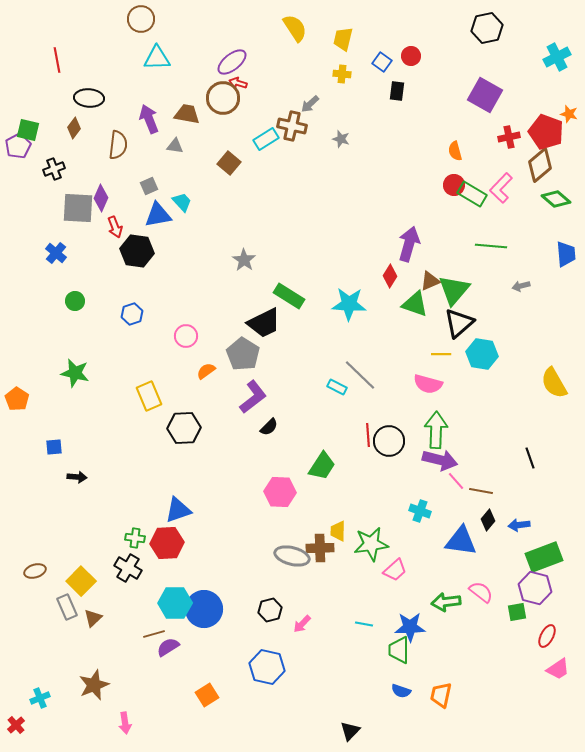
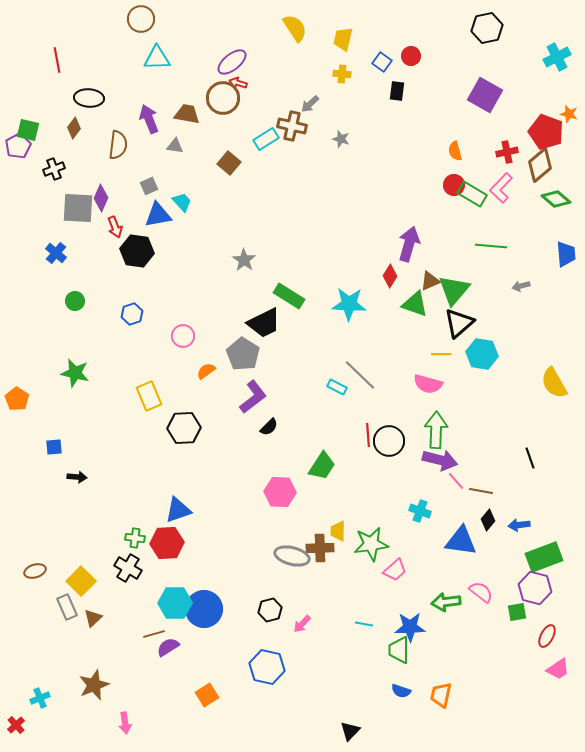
red cross at (509, 137): moved 2 px left, 15 px down
pink circle at (186, 336): moved 3 px left
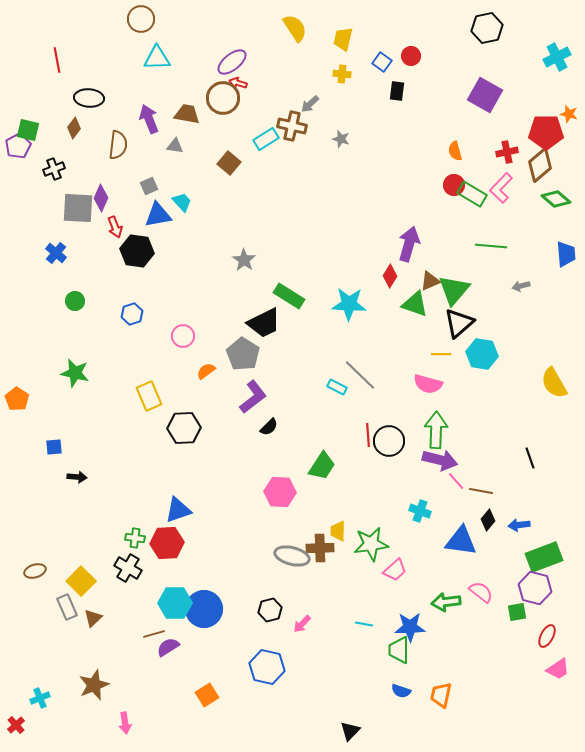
red pentagon at (546, 132): rotated 20 degrees counterclockwise
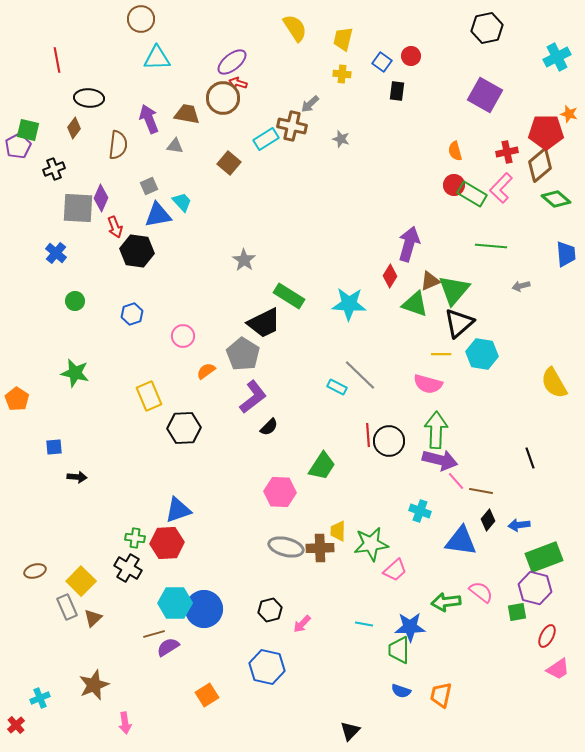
gray ellipse at (292, 556): moved 6 px left, 9 px up
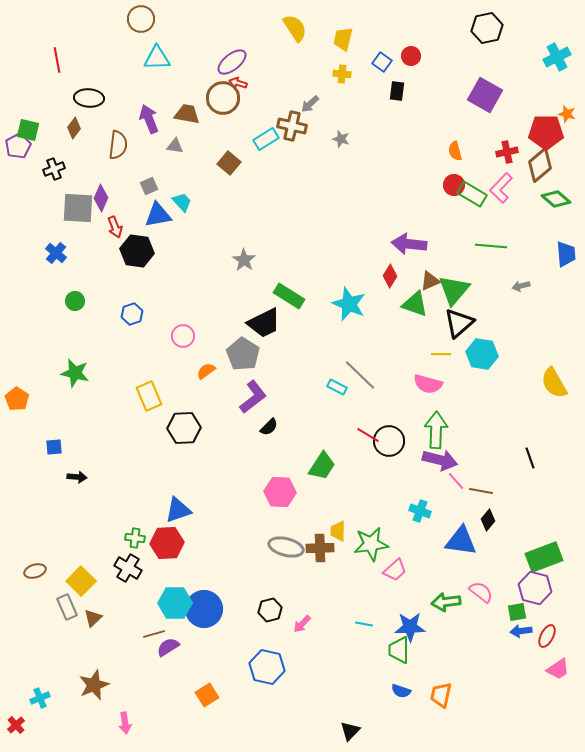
orange star at (569, 114): moved 2 px left
purple arrow at (409, 244): rotated 100 degrees counterclockwise
cyan star at (349, 304): rotated 20 degrees clockwise
red line at (368, 435): rotated 55 degrees counterclockwise
blue arrow at (519, 525): moved 2 px right, 106 px down
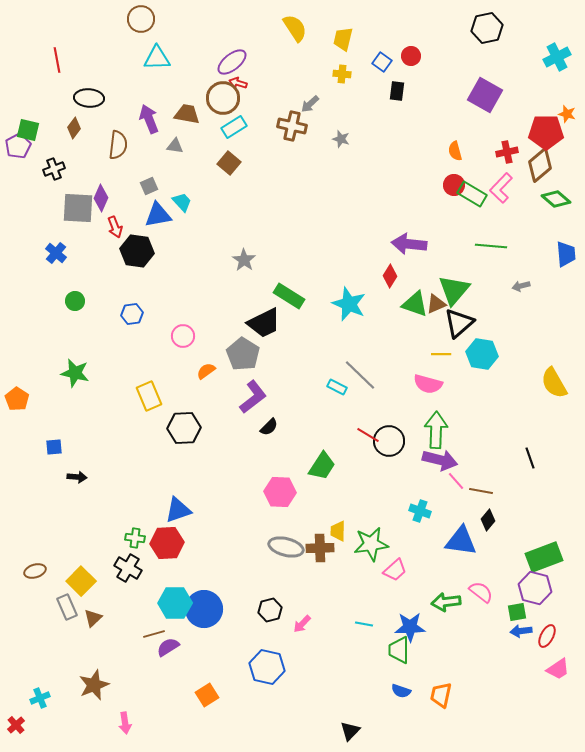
cyan rectangle at (266, 139): moved 32 px left, 12 px up
brown triangle at (430, 281): moved 6 px right, 23 px down
blue hexagon at (132, 314): rotated 10 degrees clockwise
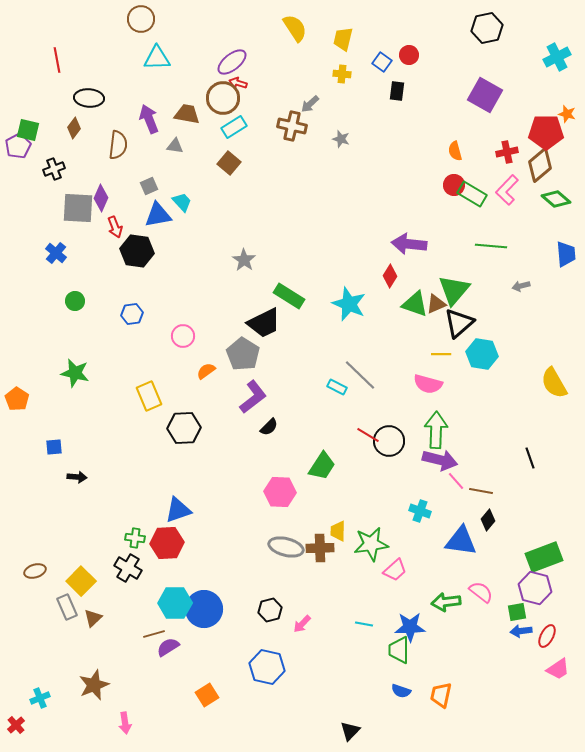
red circle at (411, 56): moved 2 px left, 1 px up
pink L-shape at (501, 188): moved 6 px right, 2 px down
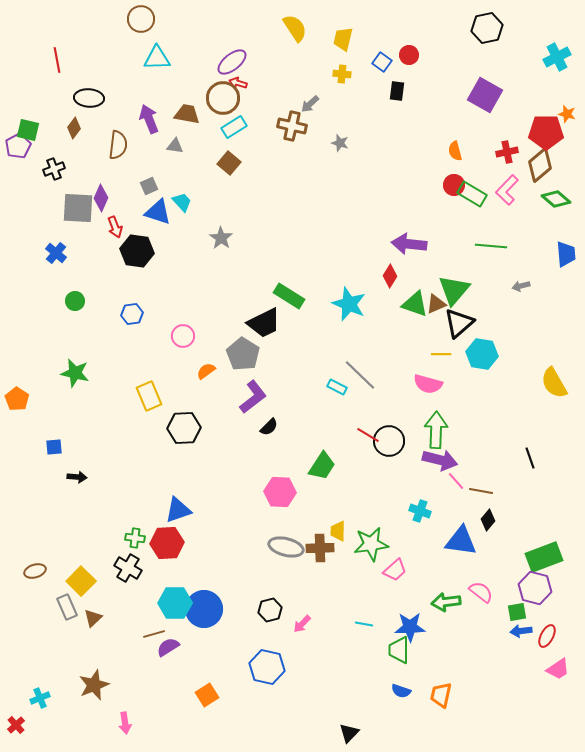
gray star at (341, 139): moved 1 px left, 4 px down
blue triangle at (158, 215): moved 3 px up; rotated 28 degrees clockwise
gray star at (244, 260): moved 23 px left, 22 px up
black triangle at (350, 731): moved 1 px left, 2 px down
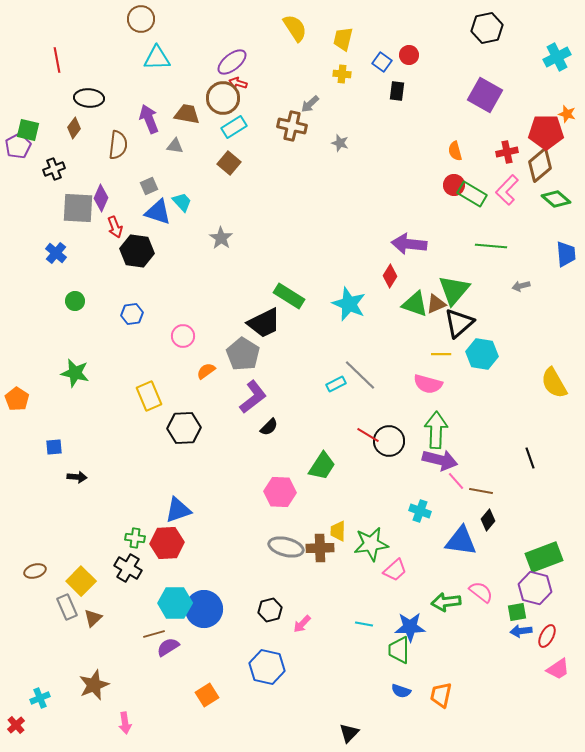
cyan rectangle at (337, 387): moved 1 px left, 3 px up; rotated 54 degrees counterclockwise
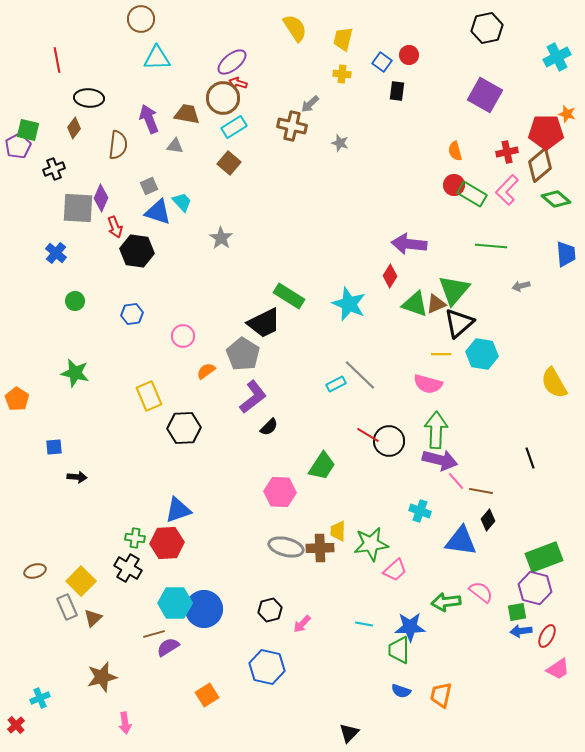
brown star at (94, 685): moved 8 px right, 8 px up; rotated 8 degrees clockwise
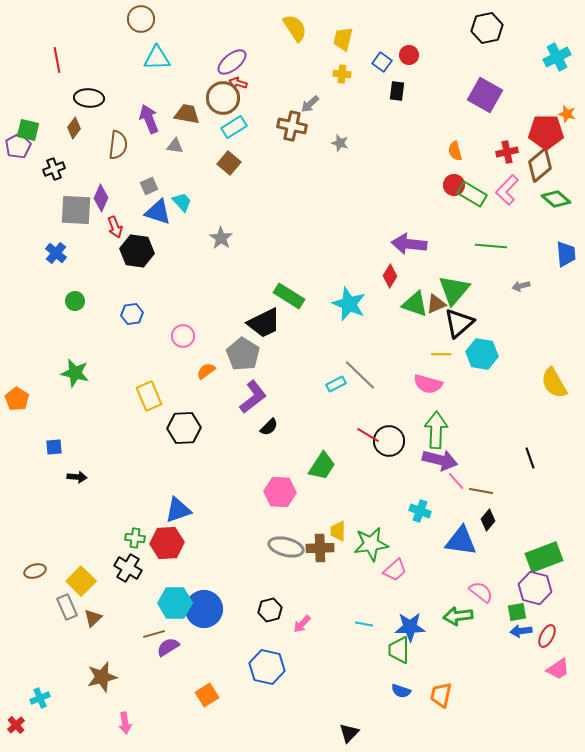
gray square at (78, 208): moved 2 px left, 2 px down
green arrow at (446, 602): moved 12 px right, 14 px down
